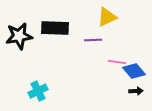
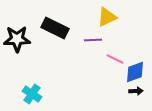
black rectangle: rotated 24 degrees clockwise
black star: moved 2 px left, 3 px down; rotated 8 degrees clockwise
pink line: moved 2 px left, 3 px up; rotated 18 degrees clockwise
blue diamond: moved 1 px right, 1 px down; rotated 70 degrees counterclockwise
cyan cross: moved 6 px left, 3 px down; rotated 30 degrees counterclockwise
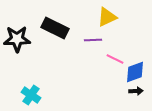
cyan cross: moved 1 px left, 1 px down
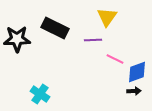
yellow triangle: rotated 30 degrees counterclockwise
blue diamond: moved 2 px right
black arrow: moved 2 px left
cyan cross: moved 9 px right, 1 px up
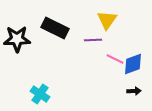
yellow triangle: moved 3 px down
blue diamond: moved 4 px left, 8 px up
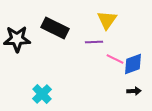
purple line: moved 1 px right, 2 px down
cyan cross: moved 2 px right; rotated 12 degrees clockwise
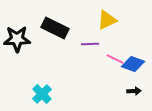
yellow triangle: rotated 30 degrees clockwise
purple line: moved 4 px left, 2 px down
blue diamond: rotated 40 degrees clockwise
